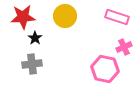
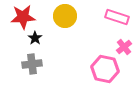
pink cross: rotated 14 degrees counterclockwise
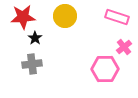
pink hexagon: rotated 12 degrees counterclockwise
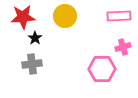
pink rectangle: moved 2 px right, 1 px up; rotated 20 degrees counterclockwise
pink cross: moved 1 px left; rotated 21 degrees clockwise
pink hexagon: moved 3 px left
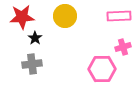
red star: moved 1 px left
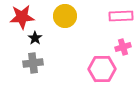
pink rectangle: moved 2 px right
gray cross: moved 1 px right, 1 px up
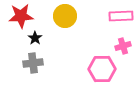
red star: moved 1 px left, 1 px up
pink cross: moved 1 px up
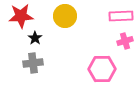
pink cross: moved 2 px right, 5 px up
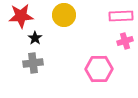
yellow circle: moved 1 px left, 1 px up
pink hexagon: moved 3 px left
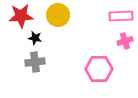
yellow circle: moved 6 px left
black star: rotated 24 degrees counterclockwise
gray cross: moved 2 px right, 1 px up
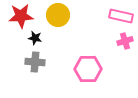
pink rectangle: rotated 15 degrees clockwise
gray cross: rotated 12 degrees clockwise
pink hexagon: moved 11 px left
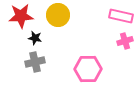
gray cross: rotated 18 degrees counterclockwise
